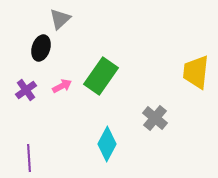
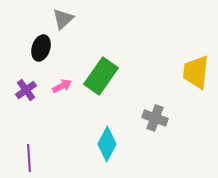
gray triangle: moved 3 px right
gray cross: rotated 20 degrees counterclockwise
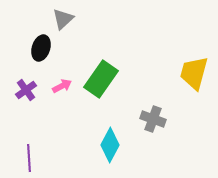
yellow trapezoid: moved 2 px left, 1 px down; rotated 9 degrees clockwise
green rectangle: moved 3 px down
gray cross: moved 2 px left, 1 px down
cyan diamond: moved 3 px right, 1 px down
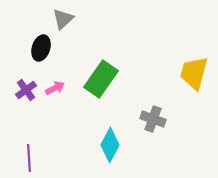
pink arrow: moved 7 px left, 2 px down
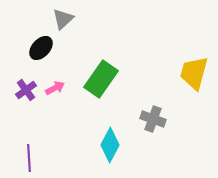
black ellipse: rotated 25 degrees clockwise
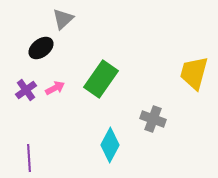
black ellipse: rotated 10 degrees clockwise
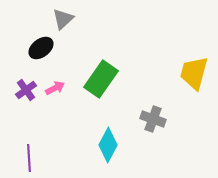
cyan diamond: moved 2 px left
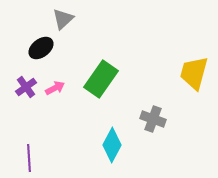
purple cross: moved 3 px up
cyan diamond: moved 4 px right
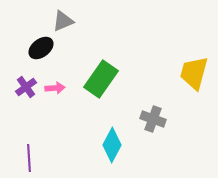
gray triangle: moved 2 px down; rotated 20 degrees clockwise
pink arrow: rotated 24 degrees clockwise
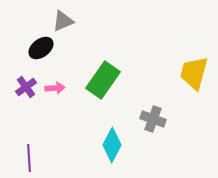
green rectangle: moved 2 px right, 1 px down
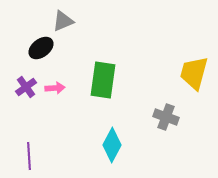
green rectangle: rotated 27 degrees counterclockwise
gray cross: moved 13 px right, 2 px up
purple line: moved 2 px up
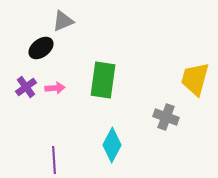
yellow trapezoid: moved 1 px right, 6 px down
purple line: moved 25 px right, 4 px down
